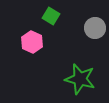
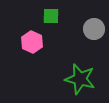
green square: rotated 30 degrees counterclockwise
gray circle: moved 1 px left, 1 px down
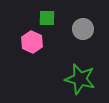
green square: moved 4 px left, 2 px down
gray circle: moved 11 px left
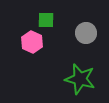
green square: moved 1 px left, 2 px down
gray circle: moved 3 px right, 4 px down
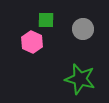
gray circle: moved 3 px left, 4 px up
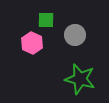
gray circle: moved 8 px left, 6 px down
pink hexagon: moved 1 px down
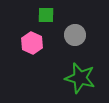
green square: moved 5 px up
green star: moved 1 px up
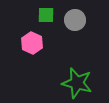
gray circle: moved 15 px up
green star: moved 3 px left, 5 px down
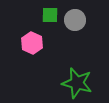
green square: moved 4 px right
